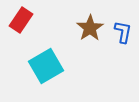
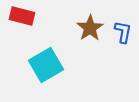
red rectangle: moved 1 px right, 4 px up; rotated 70 degrees clockwise
cyan square: moved 1 px up
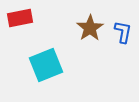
red rectangle: moved 2 px left, 2 px down; rotated 25 degrees counterclockwise
cyan square: rotated 8 degrees clockwise
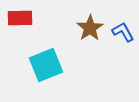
red rectangle: rotated 10 degrees clockwise
blue L-shape: rotated 40 degrees counterclockwise
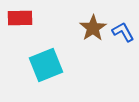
brown star: moved 3 px right
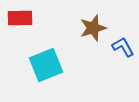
brown star: rotated 16 degrees clockwise
blue L-shape: moved 15 px down
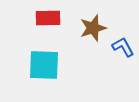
red rectangle: moved 28 px right
cyan square: moved 2 px left; rotated 24 degrees clockwise
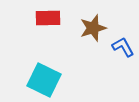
cyan square: moved 15 px down; rotated 24 degrees clockwise
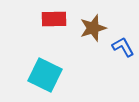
red rectangle: moved 6 px right, 1 px down
cyan square: moved 1 px right, 5 px up
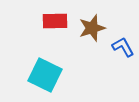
red rectangle: moved 1 px right, 2 px down
brown star: moved 1 px left
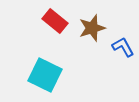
red rectangle: rotated 40 degrees clockwise
